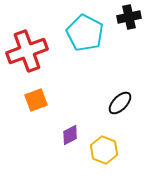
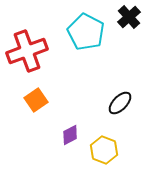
black cross: rotated 30 degrees counterclockwise
cyan pentagon: moved 1 px right, 1 px up
orange square: rotated 15 degrees counterclockwise
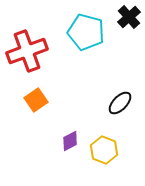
cyan pentagon: rotated 12 degrees counterclockwise
purple diamond: moved 6 px down
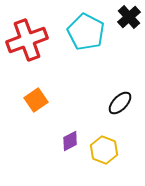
cyan pentagon: rotated 12 degrees clockwise
red cross: moved 11 px up
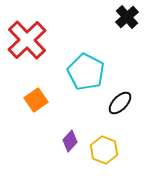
black cross: moved 2 px left
cyan pentagon: moved 40 px down
red cross: rotated 24 degrees counterclockwise
purple diamond: rotated 20 degrees counterclockwise
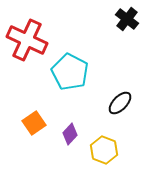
black cross: moved 2 px down; rotated 10 degrees counterclockwise
red cross: rotated 21 degrees counterclockwise
cyan pentagon: moved 16 px left
orange square: moved 2 px left, 23 px down
purple diamond: moved 7 px up
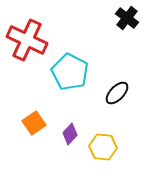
black cross: moved 1 px up
black ellipse: moved 3 px left, 10 px up
yellow hexagon: moved 1 px left, 3 px up; rotated 16 degrees counterclockwise
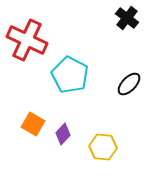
cyan pentagon: moved 3 px down
black ellipse: moved 12 px right, 9 px up
orange square: moved 1 px left, 1 px down; rotated 25 degrees counterclockwise
purple diamond: moved 7 px left
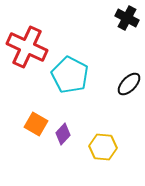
black cross: rotated 10 degrees counterclockwise
red cross: moved 7 px down
orange square: moved 3 px right
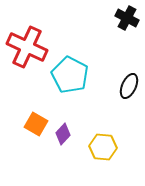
black ellipse: moved 2 px down; rotated 20 degrees counterclockwise
